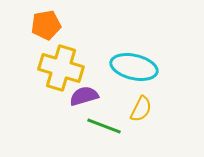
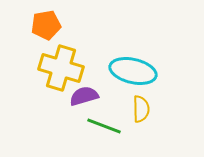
cyan ellipse: moved 1 px left, 4 px down
yellow semicircle: rotated 28 degrees counterclockwise
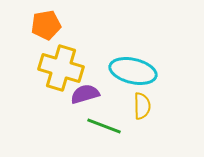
purple semicircle: moved 1 px right, 2 px up
yellow semicircle: moved 1 px right, 3 px up
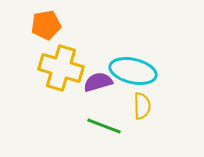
purple semicircle: moved 13 px right, 12 px up
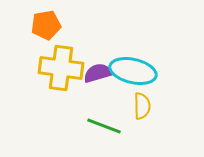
yellow cross: rotated 9 degrees counterclockwise
purple semicircle: moved 9 px up
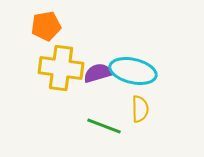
orange pentagon: moved 1 px down
yellow semicircle: moved 2 px left, 3 px down
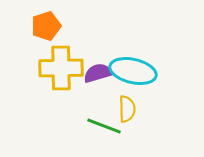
orange pentagon: rotated 8 degrees counterclockwise
yellow cross: rotated 9 degrees counterclockwise
yellow semicircle: moved 13 px left
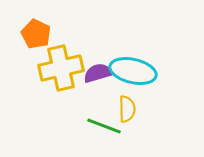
orange pentagon: moved 10 px left, 8 px down; rotated 28 degrees counterclockwise
yellow cross: rotated 12 degrees counterclockwise
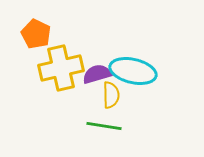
purple semicircle: moved 1 px left, 1 px down
yellow semicircle: moved 16 px left, 14 px up
green line: rotated 12 degrees counterclockwise
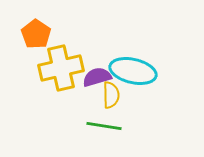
orange pentagon: rotated 8 degrees clockwise
purple semicircle: moved 3 px down
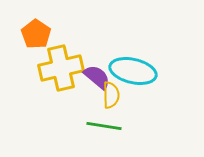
purple semicircle: rotated 56 degrees clockwise
